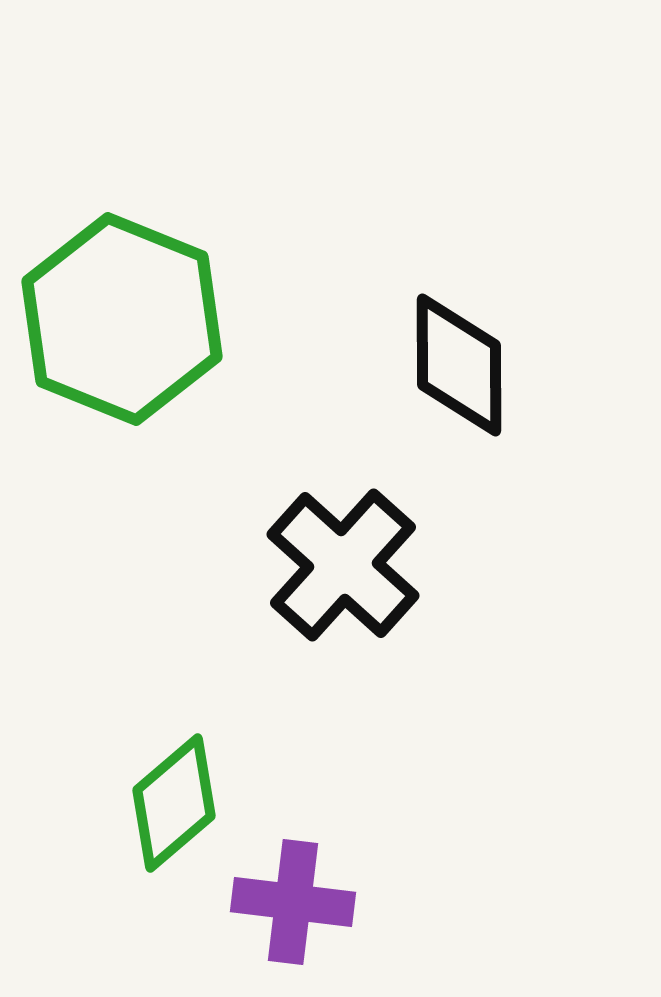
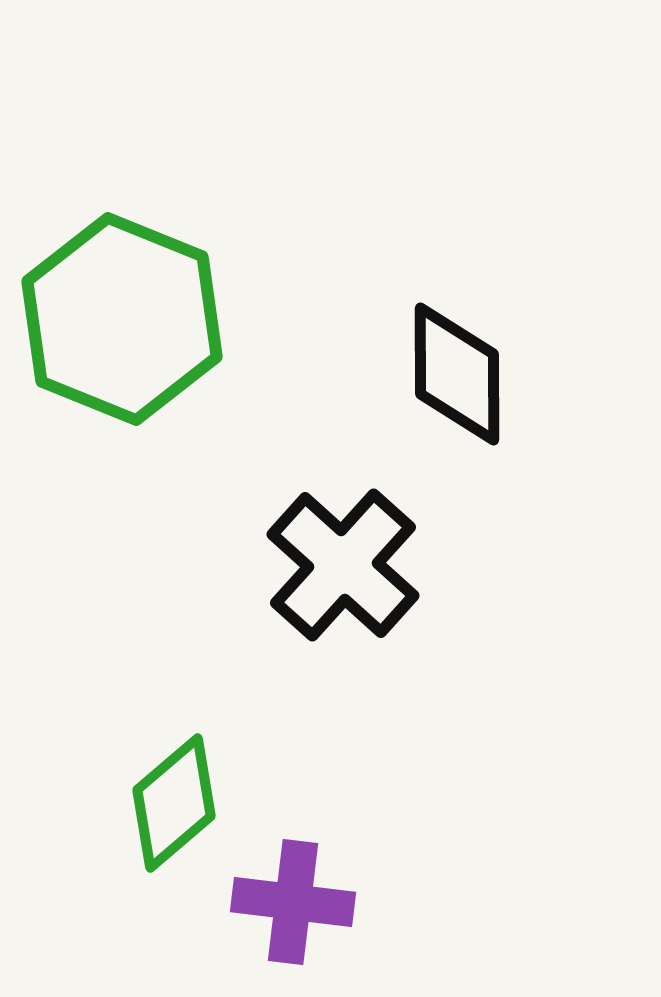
black diamond: moved 2 px left, 9 px down
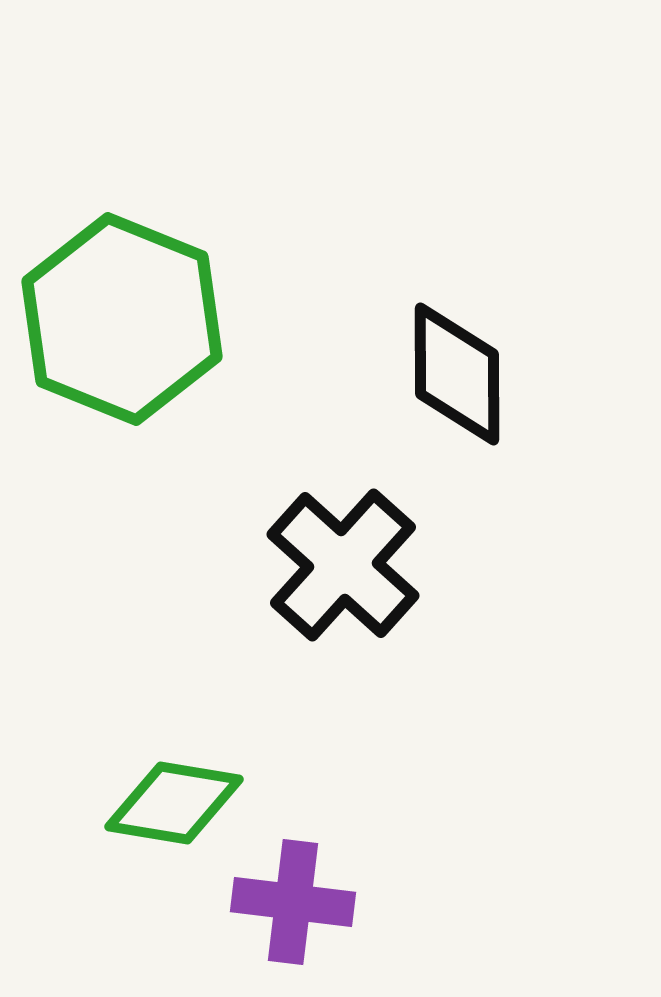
green diamond: rotated 50 degrees clockwise
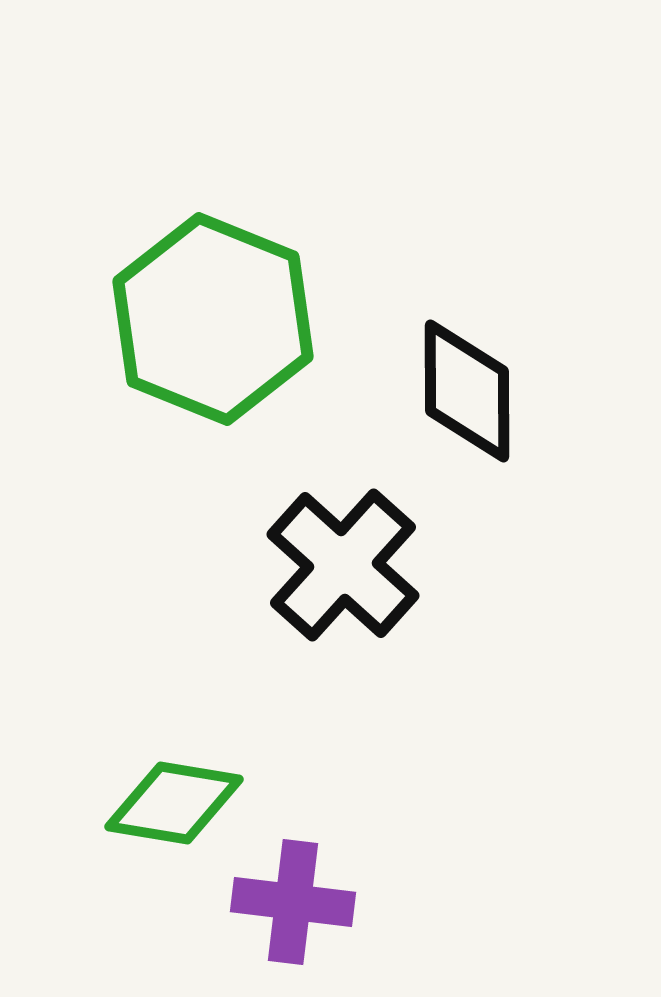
green hexagon: moved 91 px right
black diamond: moved 10 px right, 17 px down
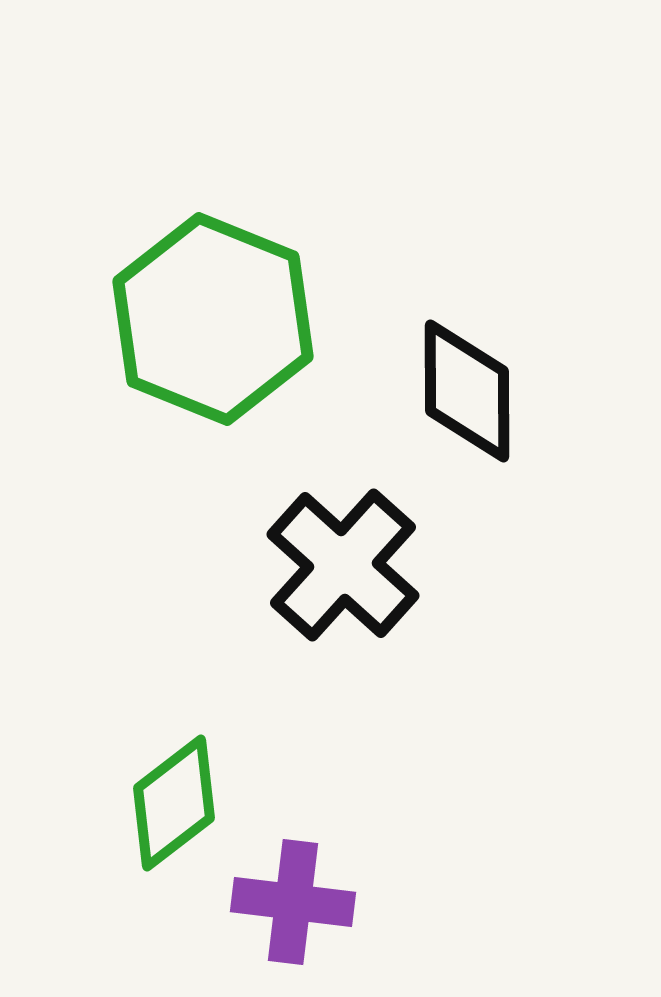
green diamond: rotated 47 degrees counterclockwise
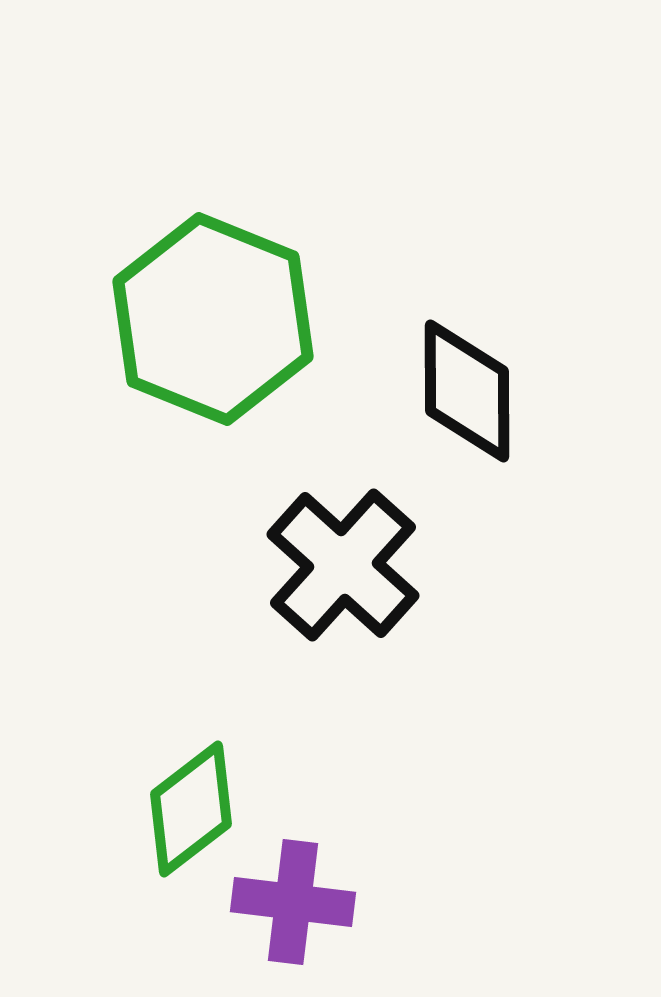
green diamond: moved 17 px right, 6 px down
